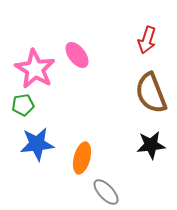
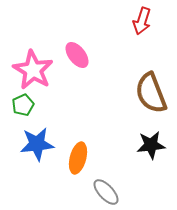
red arrow: moved 5 px left, 19 px up
pink star: moved 2 px left, 1 px down
green pentagon: rotated 15 degrees counterclockwise
orange ellipse: moved 4 px left
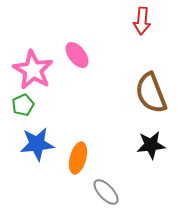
red arrow: rotated 12 degrees counterclockwise
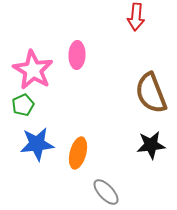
red arrow: moved 6 px left, 4 px up
pink ellipse: rotated 40 degrees clockwise
orange ellipse: moved 5 px up
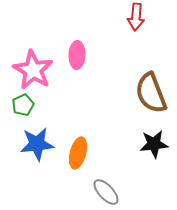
black star: moved 3 px right, 1 px up
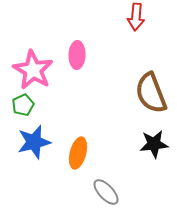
blue star: moved 3 px left, 2 px up; rotated 8 degrees counterclockwise
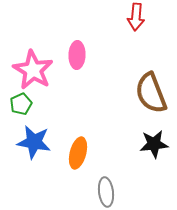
green pentagon: moved 2 px left, 1 px up
blue star: rotated 24 degrees clockwise
gray ellipse: rotated 36 degrees clockwise
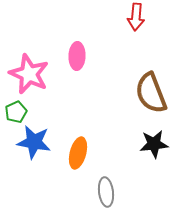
pink ellipse: moved 1 px down
pink star: moved 4 px left, 4 px down; rotated 6 degrees counterclockwise
green pentagon: moved 5 px left, 8 px down
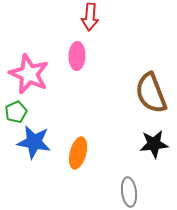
red arrow: moved 46 px left
gray ellipse: moved 23 px right
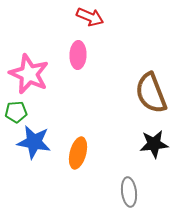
red arrow: rotated 72 degrees counterclockwise
pink ellipse: moved 1 px right, 1 px up
green pentagon: rotated 20 degrees clockwise
